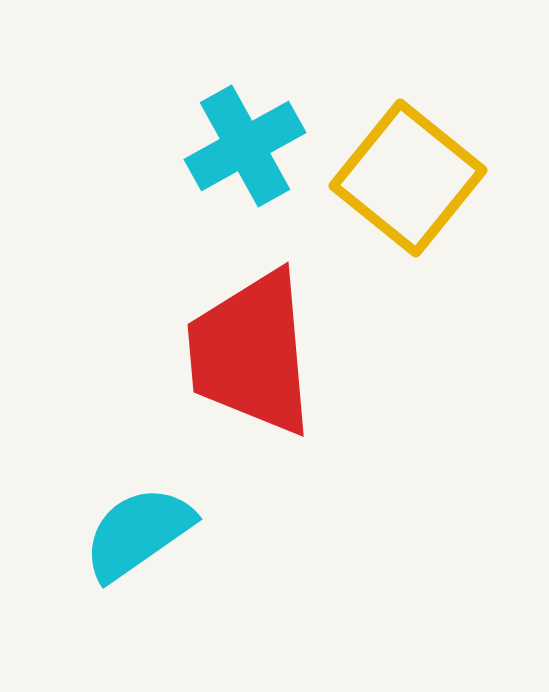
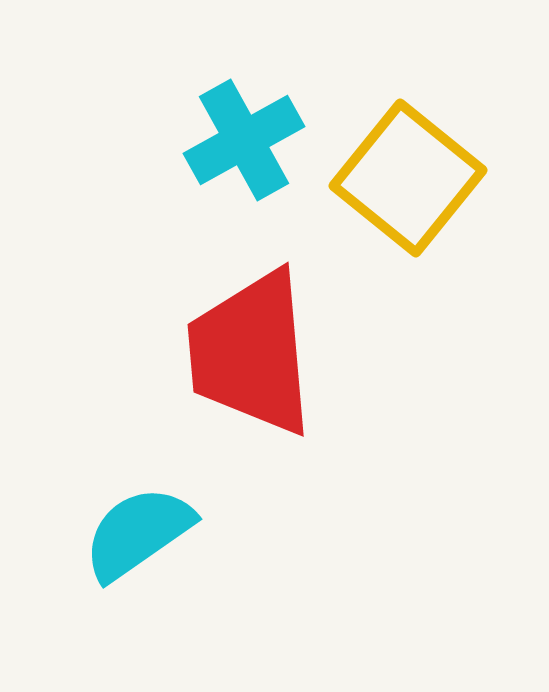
cyan cross: moved 1 px left, 6 px up
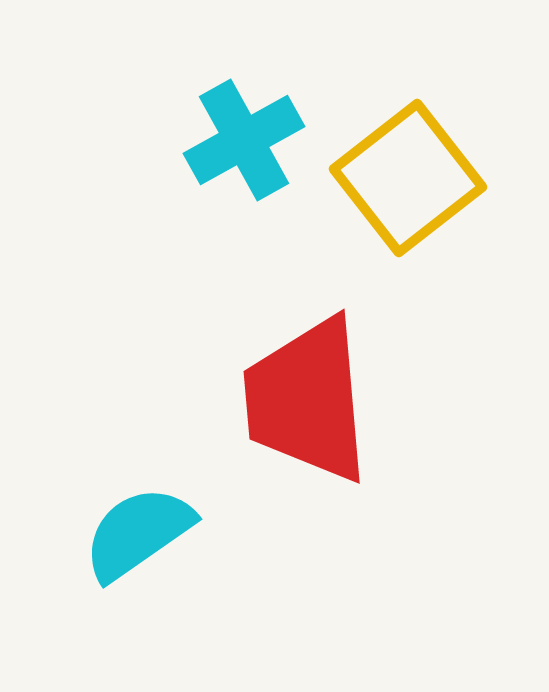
yellow square: rotated 13 degrees clockwise
red trapezoid: moved 56 px right, 47 px down
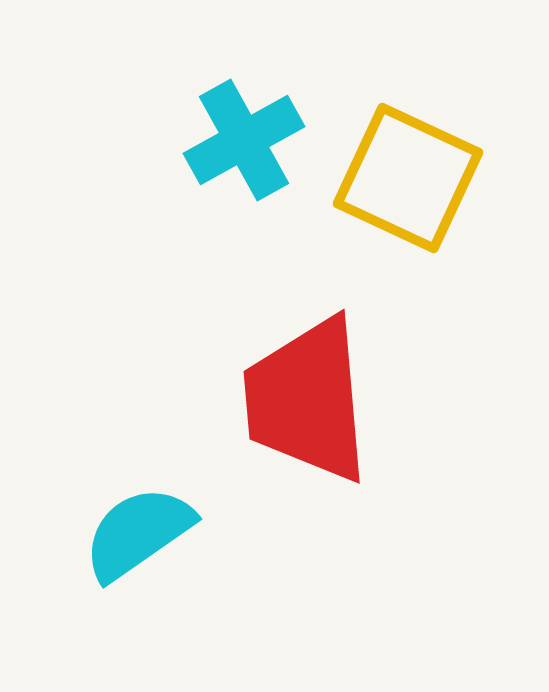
yellow square: rotated 27 degrees counterclockwise
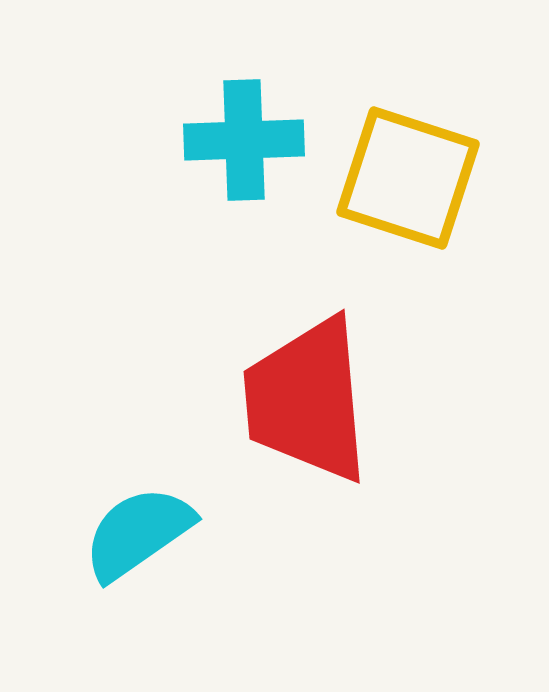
cyan cross: rotated 27 degrees clockwise
yellow square: rotated 7 degrees counterclockwise
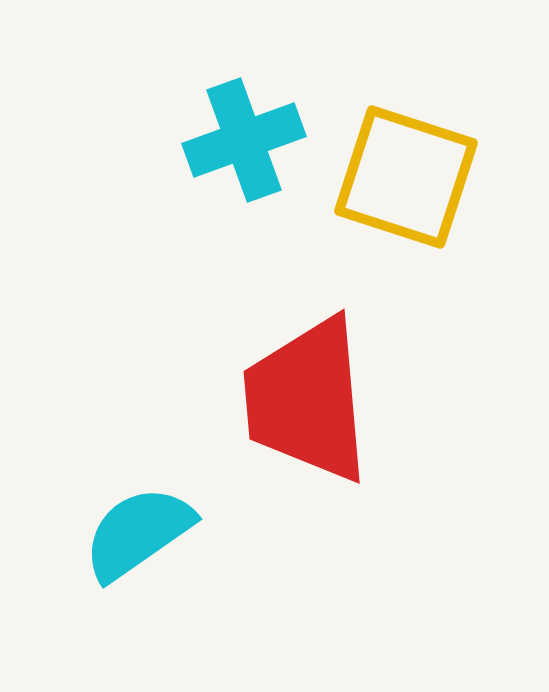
cyan cross: rotated 18 degrees counterclockwise
yellow square: moved 2 px left, 1 px up
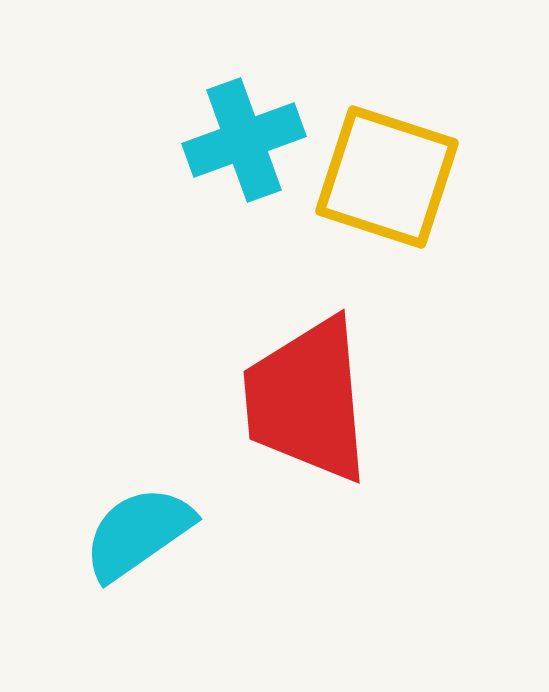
yellow square: moved 19 px left
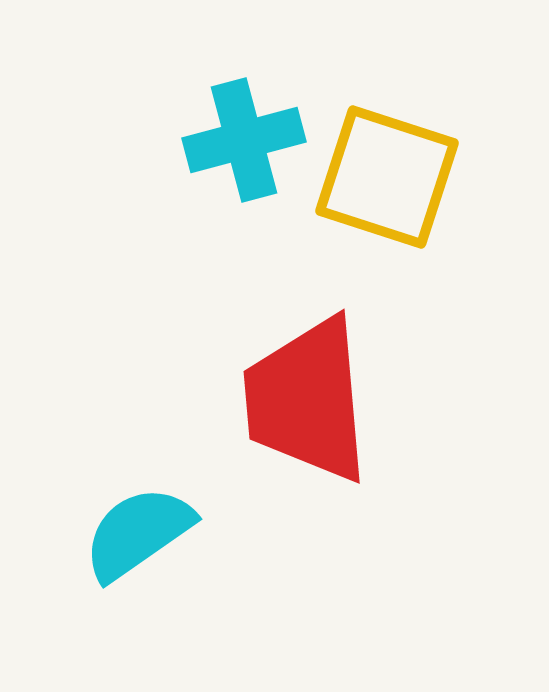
cyan cross: rotated 5 degrees clockwise
